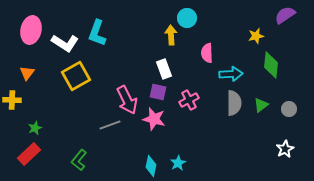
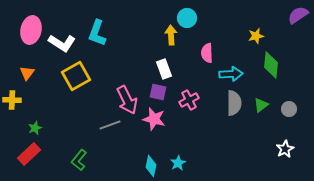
purple semicircle: moved 13 px right
white L-shape: moved 3 px left
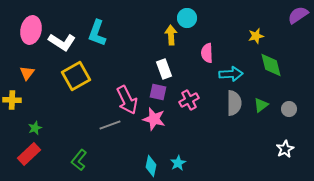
white L-shape: moved 1 px up
green diamond: rotated 20 degrees counterclockwise
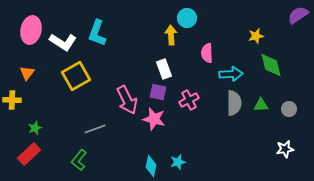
white L-shape: moved 1 px right
green triangle: rotated 35 degrees clockwise
gray line: moved 15 px left, 4 px down
white star: rotated 18 degrees clockwise
cyan star: moved 1 px up; rotated 14 degrees clockwise
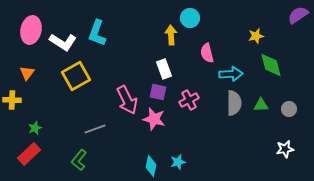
cyan circle: moved 3 px right
pink semicircle: rotated 12 degrees counterclockwise
